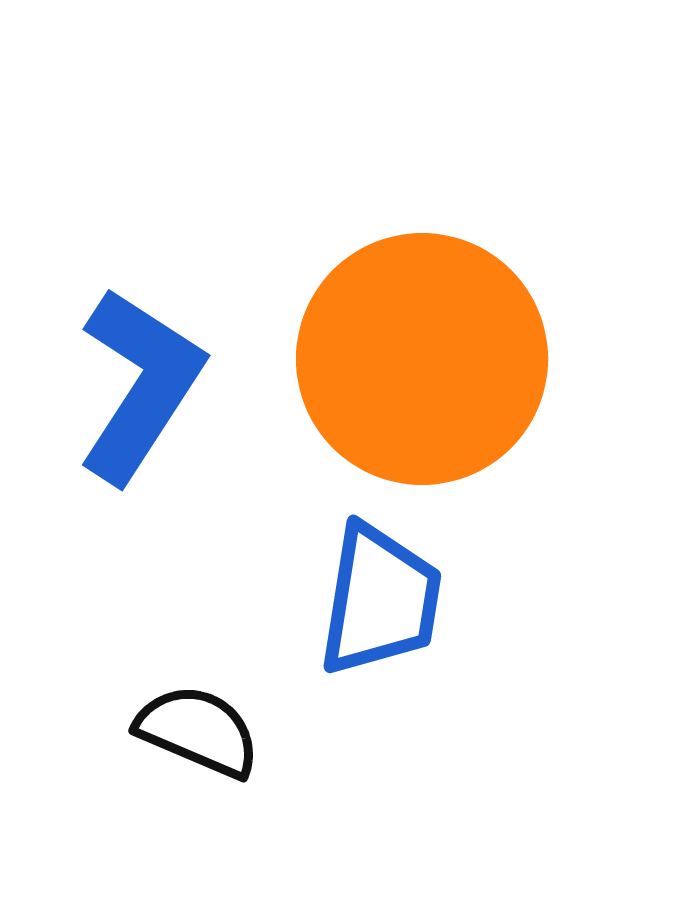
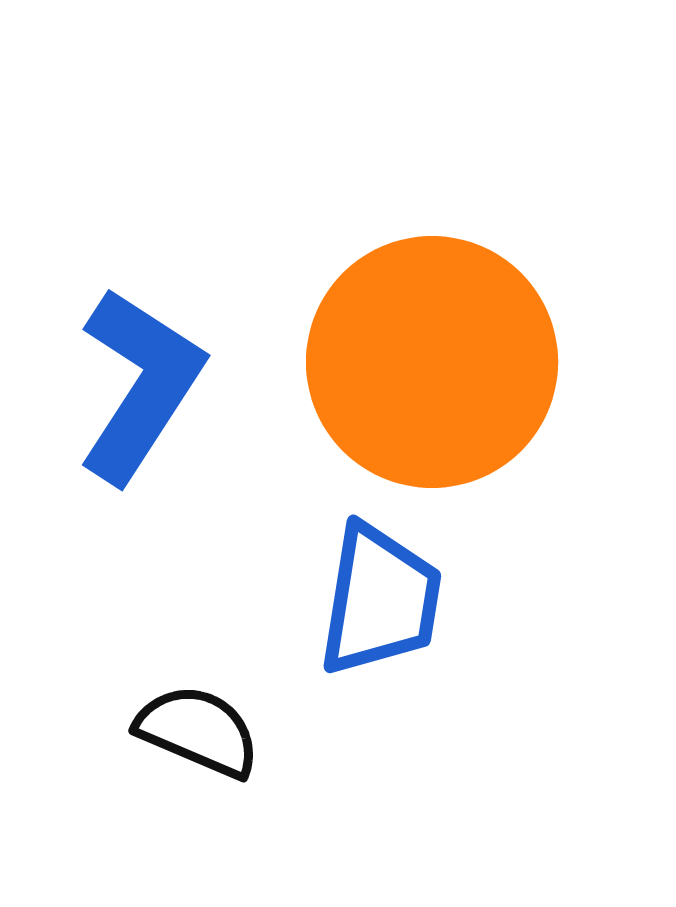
orange circle: moved 10 px right, 3 px down
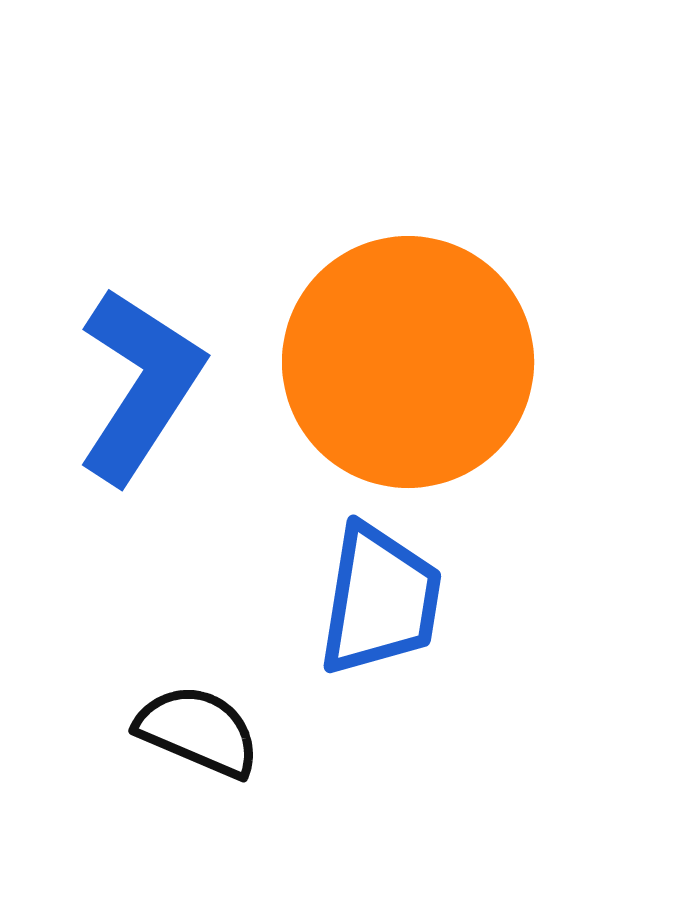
orange circle: moved 24 px left
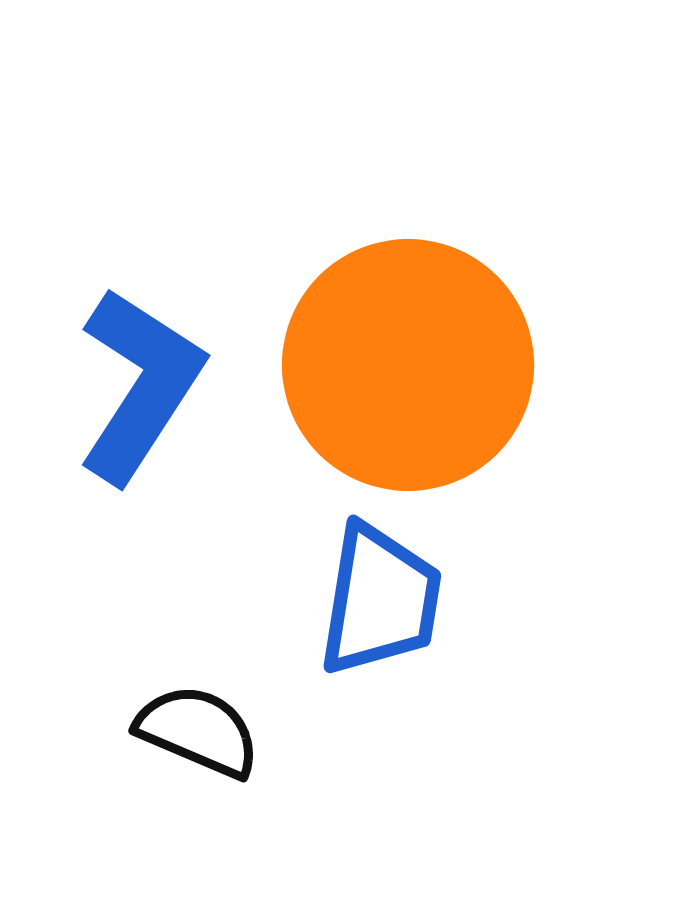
orange circle: moved 3 px down
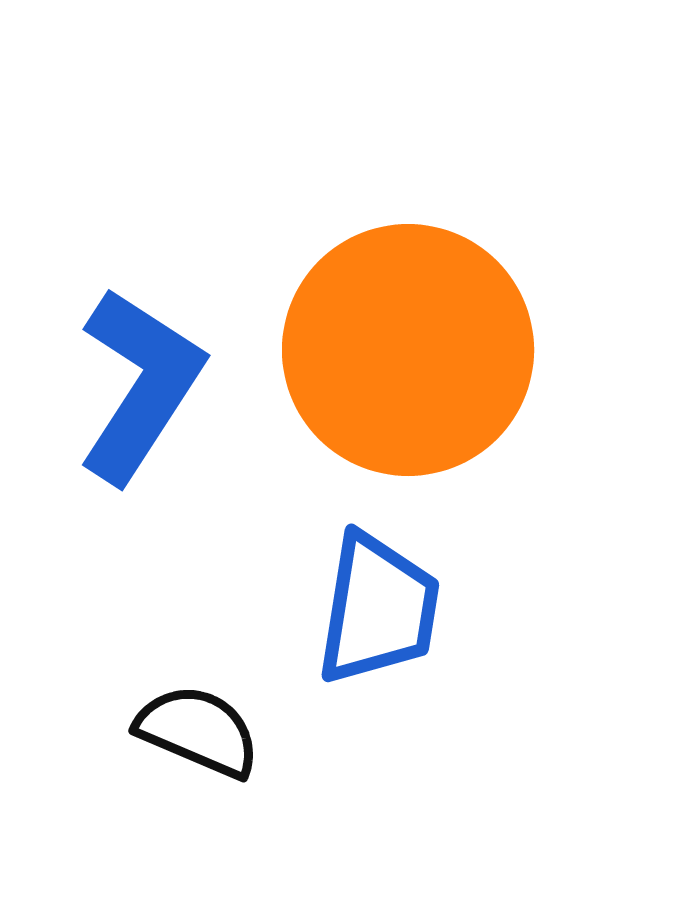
orange circle: moved 15 px up
blue trapezoid: moved 2 px left, 9 px down
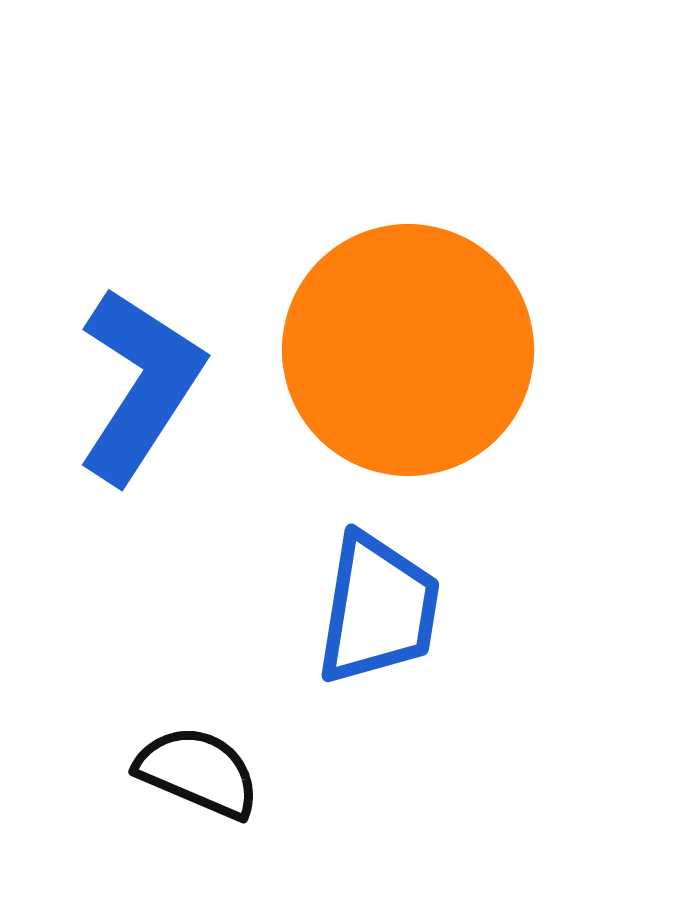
black semicircle: moved 41 px down
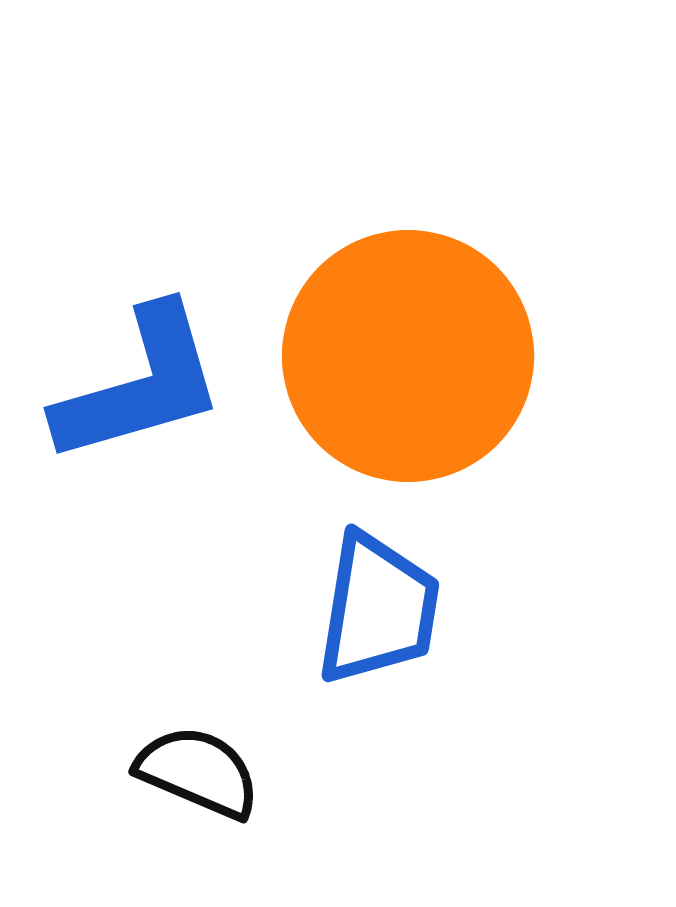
orange circle: moved 6 px down
blue L-shape: rotated 41 degrees clockwise
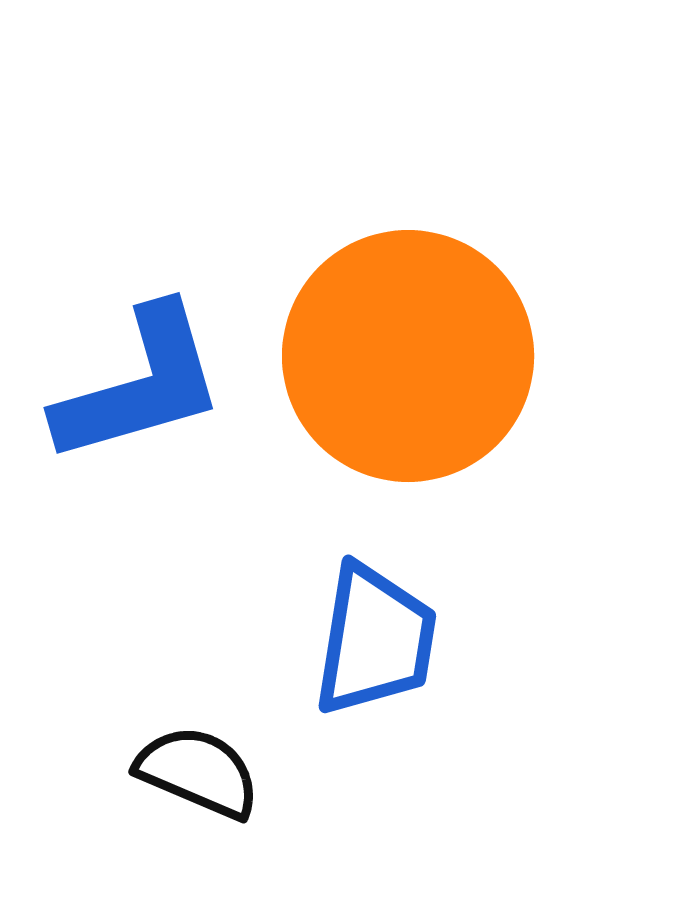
blue trapezoid: moved 3 px left, 31 px down
